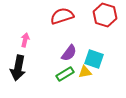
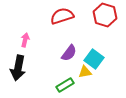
cyan square: rotated 18 degrees clockwise
green rectangle: moved 11 px down
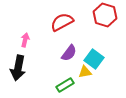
red semicircle: moved 6 px down; rotated 10 degrees counterclockwise
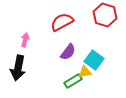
purple semicircle: moved 1 px left, 1 px up
cyan square: moved 1 px down
green rectangle: moved 8 px right, 4 px up
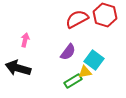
red semicircle: moved 15 px right, 3 px up
black arrow: rotated 95 degrees clockwise
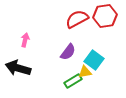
red hexagon: moved 1 px down; rotated 25 degrees counterclockwise
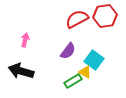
purple semicircle: moved 1 px up
black arrow: moved 3 px right, 3 px down
yellow triangle: rotated 40 degrees clockwise
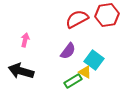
red hexagon: moved 2 px right, 1 px up
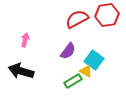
yellow triangle: moved 1 px right, 1 px up
